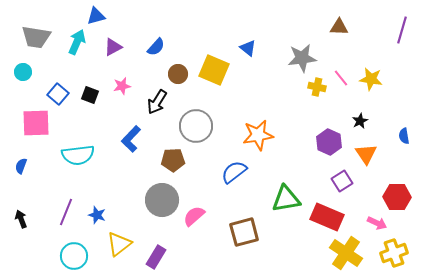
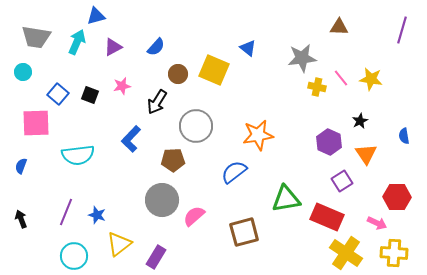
yellow cross at (394, 253): rotated 24 degrees clockwise
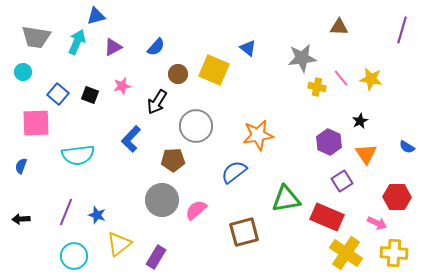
blue semicircle at (404, 136): moved 3 px right, 11 px down; rotated 49 degrees counterclockwise
pink semicircle at (194, 216): moved 2 px right, 6 px up
black arrow at (21, 219): rotated 72 degrees counterclockwise
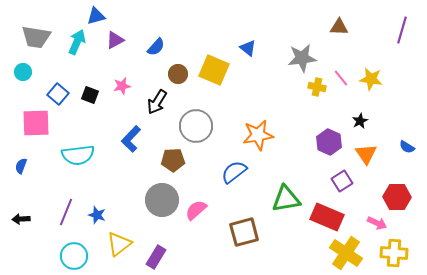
purple triangle at (113, 47): moved 2 px right, 7 px up
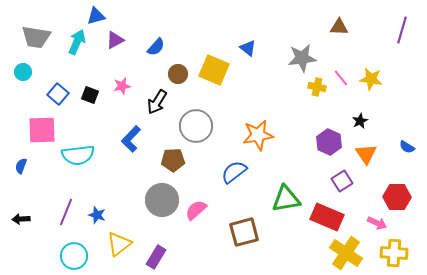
pink square at (36, 123): moved 6 px right, 7 px down
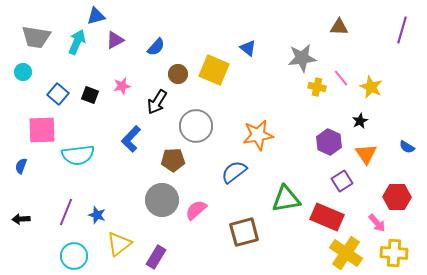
yellow star at (371, 79): moved 8 px down; rotated 15 degrees clockwise
pink arrow at (377, 223): rotated 24 degrees clockwise
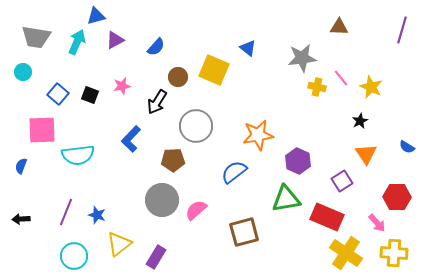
brown circle at (178, 74): moved 3 px down
purple hexagon at (329, 142): moved 31 px left, 19 px down
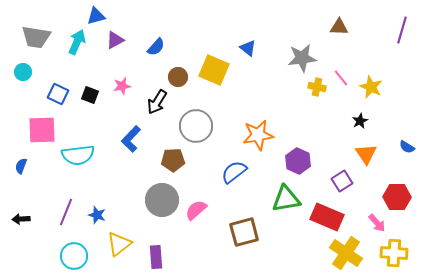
blue square at (58, 94): rotated 15 degrees counterclockwise
purple rectangle at (156, 257): rotated 35 degrees counterclockwise
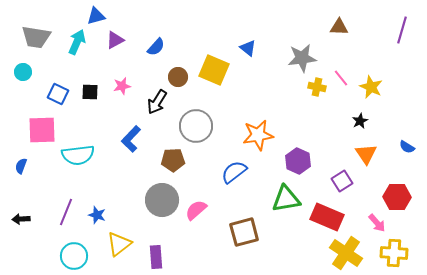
black square at (90, 95): moved 3 px up; rotated 18 degrees counterclockwise
